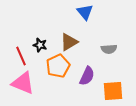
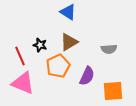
blue triangle: moved 17 px left; rotated 18 degrees counterclockwise
red line: moved 1 px left
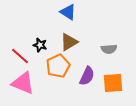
red line: rotated 24 degrees counterclockwise
orange square: moved 8 px up
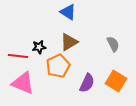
black star: moved 1 px left, 2 px down; rotated 24 degrees counterclockwise
gray semicircle: moved 4 px right, 5 px up; rotated 112 degrees counterclockwise
red line: moved 2 px left; rotated 36 degrees counterclockwise
purple semicircle: moved 7 px down
orange square: moved 3 px right, 2 px up; rotated 35 degrees clockwise
